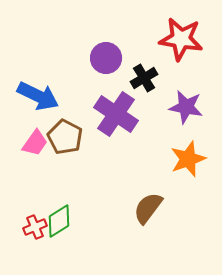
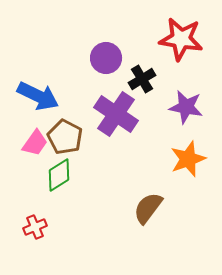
black cross: moved 2 px left, 1 px down
green diamond: moved 46 px up
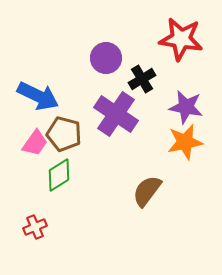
brown pentagon: moved 1 px left, 3 px up; rotated 12 degrees counterclockwise
orange star: moved 3 px left, 17 px up; rotated 9 degrees clockwise
brown semicircle: moved 1 px left, 17 px up
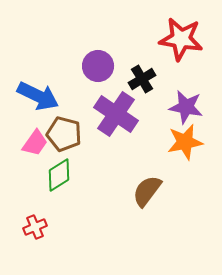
purple circle: moved 8 px left, 8 px down
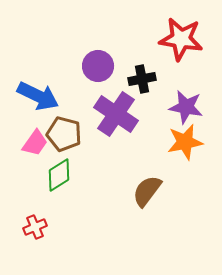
black cross: rotated 20 degrees clockwise
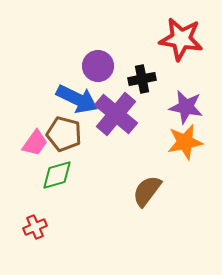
blue arrow: moved 39 px right, 3 px down
purple cross: rotated 6 degrees clockwise
green diamond: moved 2 px left; rotated 16 degrees clockwise
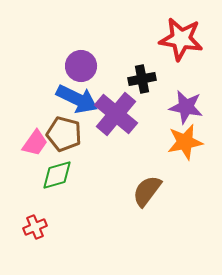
purple circle: moved 17 px left
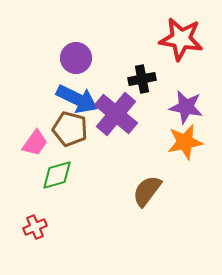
purple circle: moved 5 px left, 8 px up
brown pentagon: moved 6 px right, 5 px up
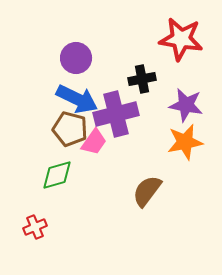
purple star: moved 2 px up
purple cross: rotated 36 degrees clockwise
pink trapezoid: moved 59 px right, 1 px up
